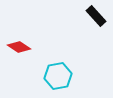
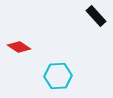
cyan hexagon: rotated 8 degrees clockwise
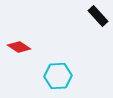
black rectangle: moved 2 px right
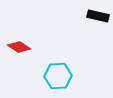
black rectangle: rotated 35 degrees counterclockwise
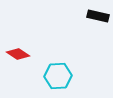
red diamond: moved 1 px left, 7 px down
